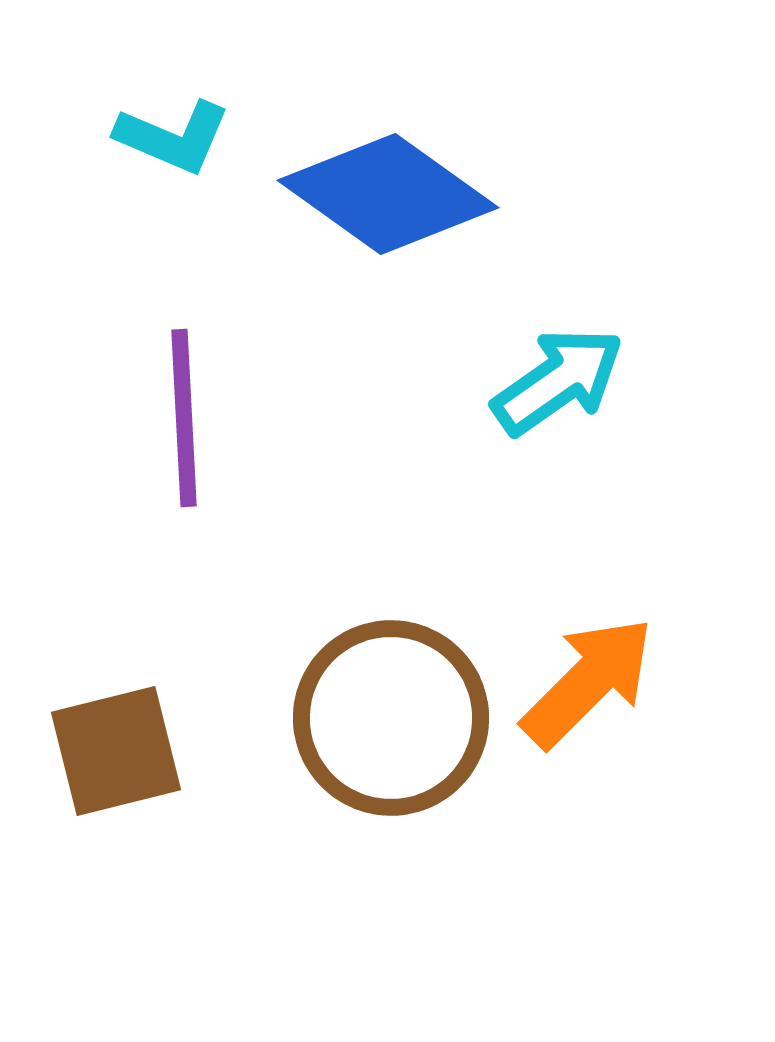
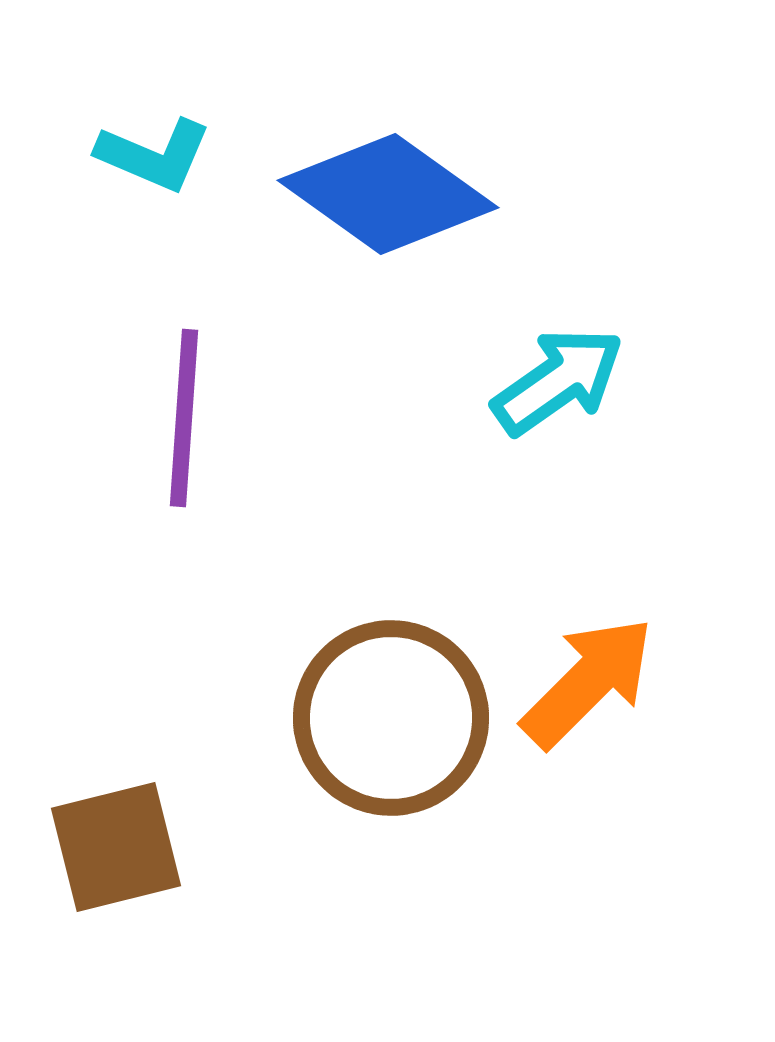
cyan L-shape: moved 19 px left, 18 px down
purple line: rotated 7 degrees clockwise
brown square: moved 96 px down
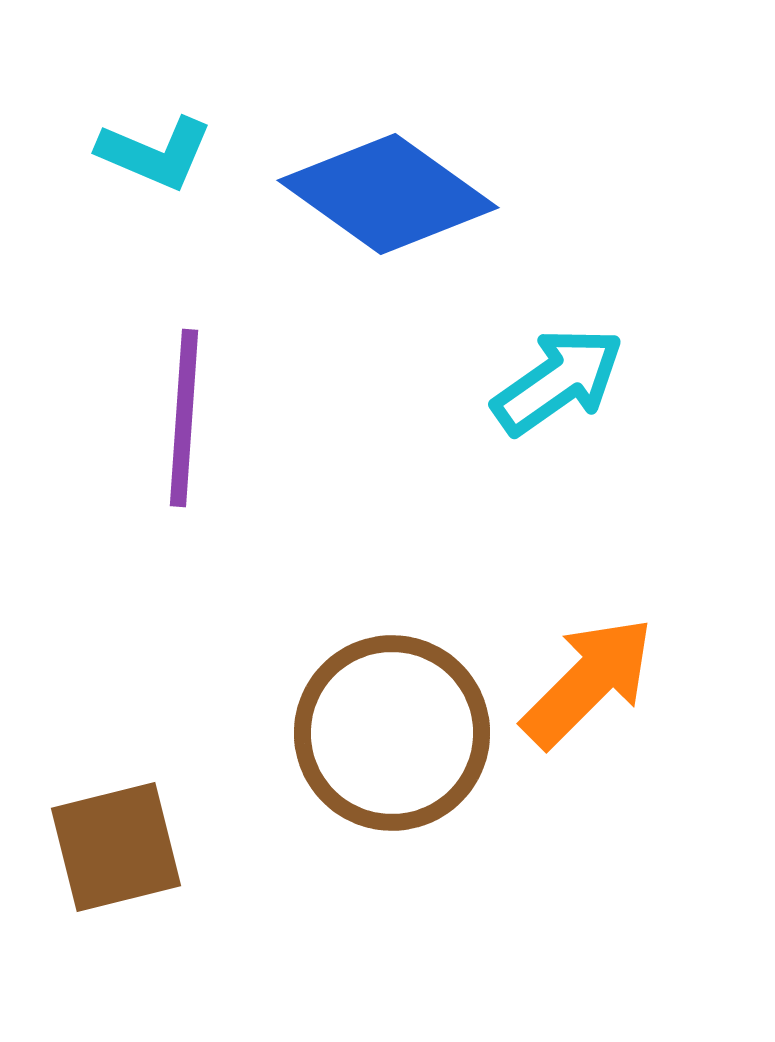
cyan L-shape: moved 1 px right, 2 px up
brown circle: moved 1 px right, 15 px down
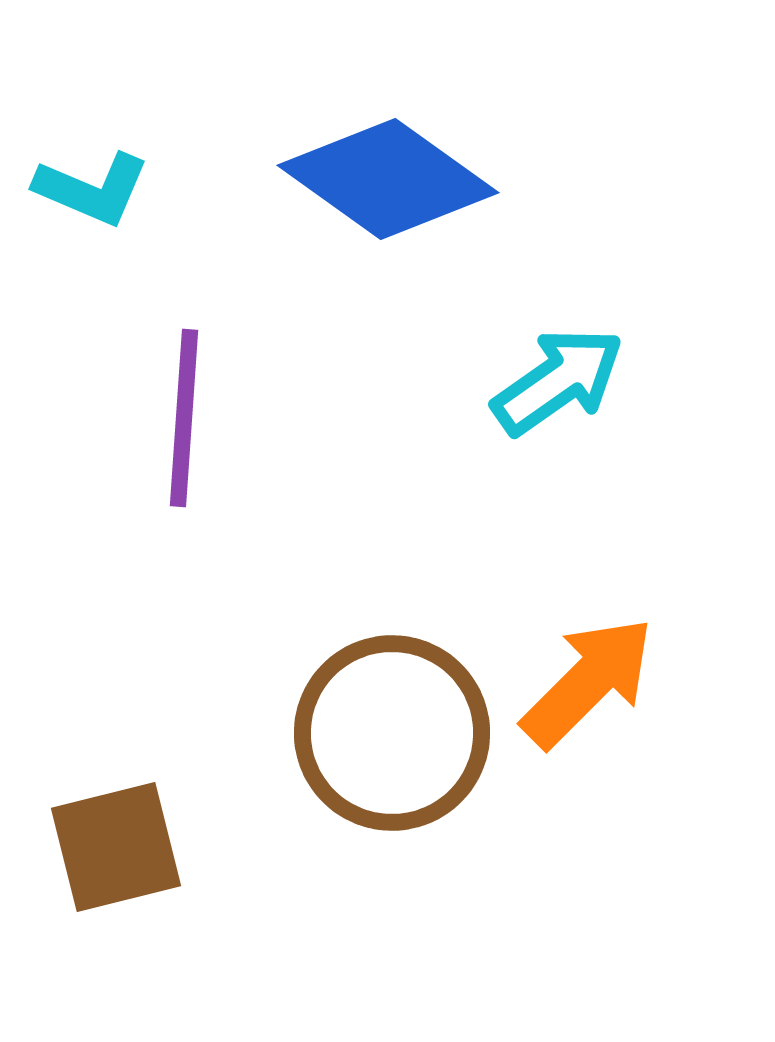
cyan L-shape: moved 63 px left, 36 px down
blue diamond: moved 15 px up
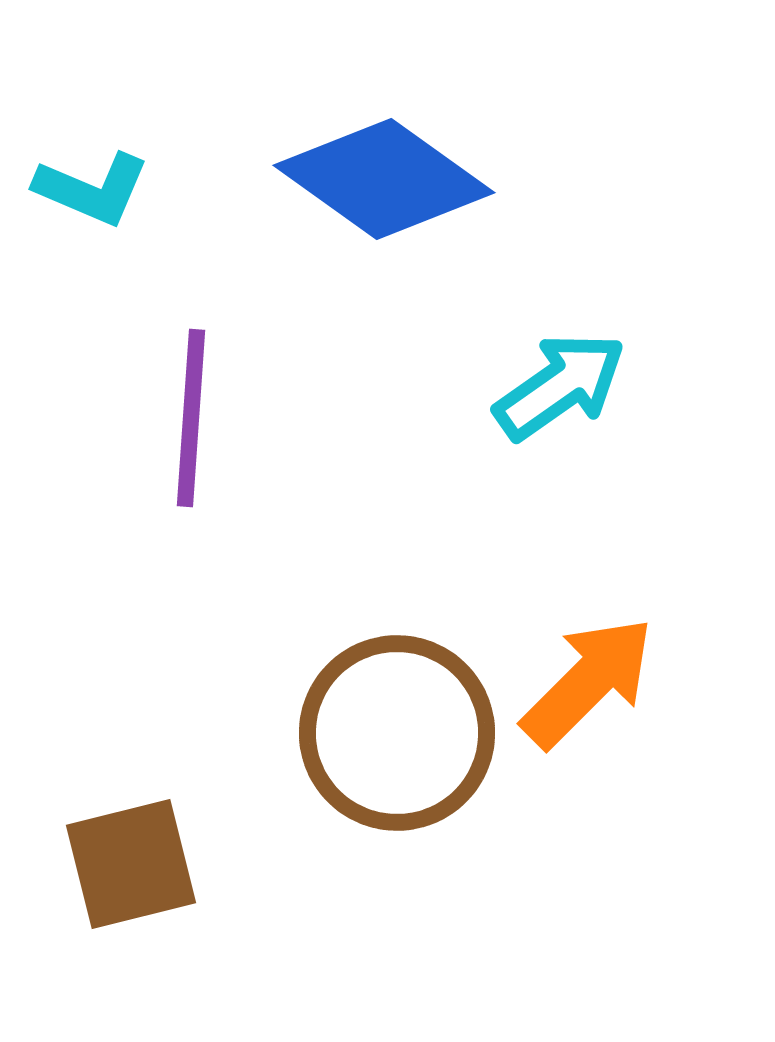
blue diamond: moved 4 px left
cyan arrow: moved 2 px right, 5 px down
purple line: moved 7 px right
brown circle: moved 5 px right
brown square: moved 15 px right, 17 px down
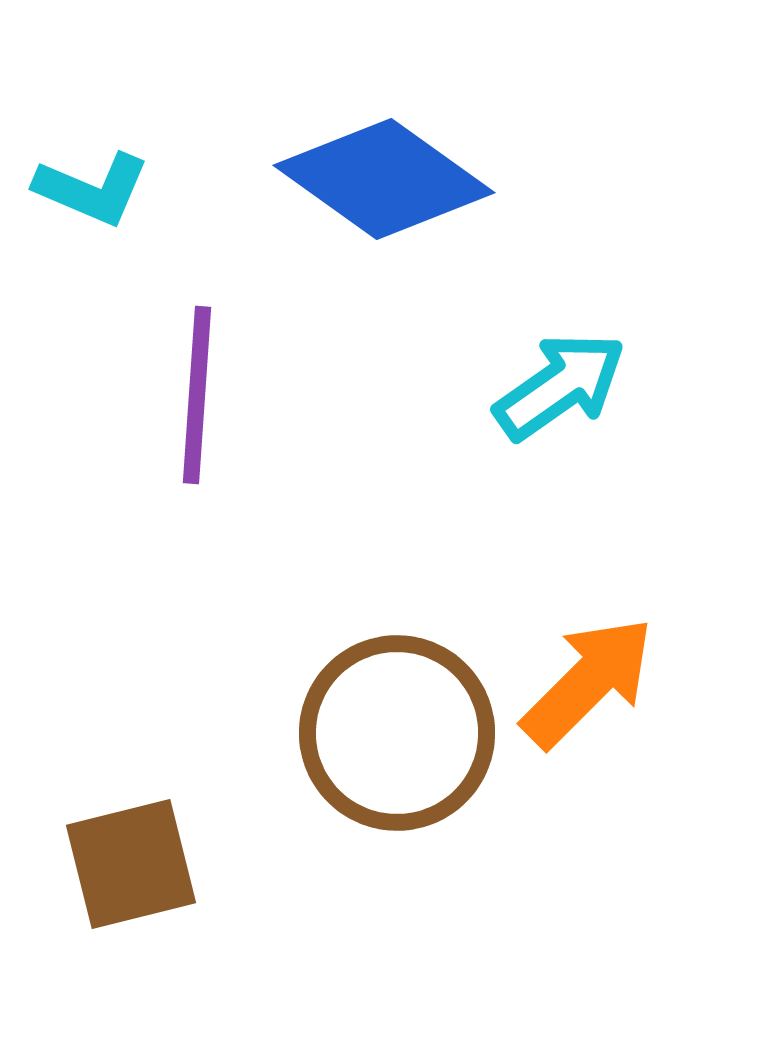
purple line: moved 6 px right, 23 px up
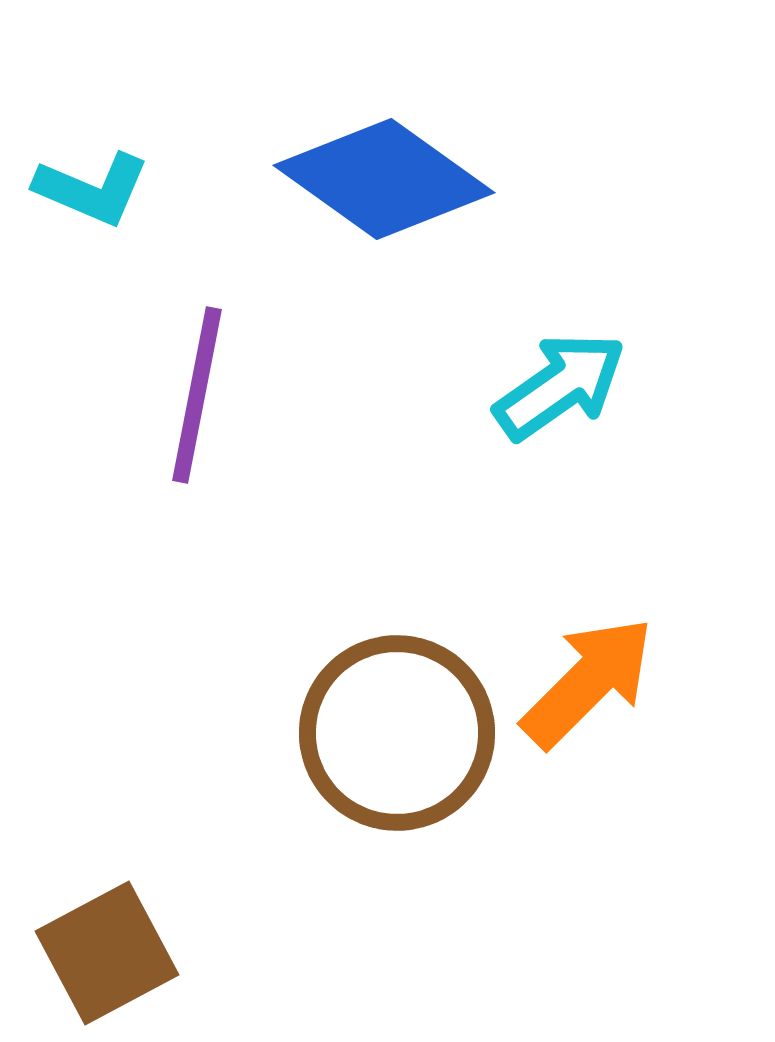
purple line: rotated 7 degrees clockwise
brown square: moved 24 px left, 89 px down; rotated 14 degrees counterclockwise
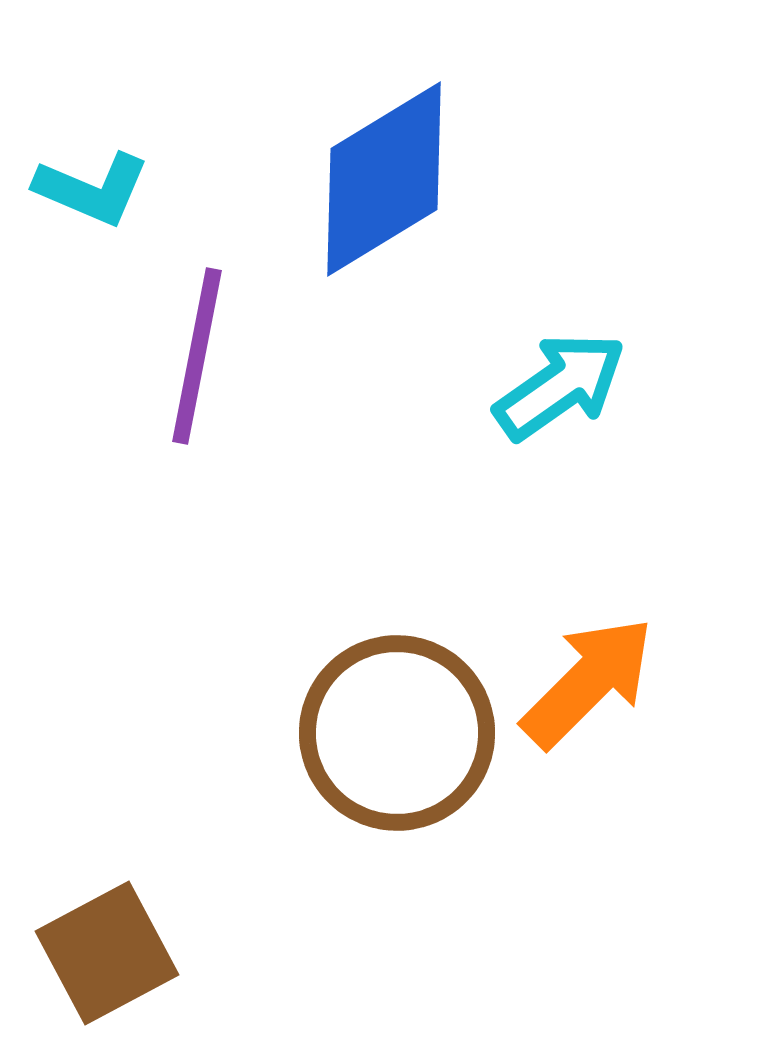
blue diamond: rotated 67 degrees counterclockwise
purple line: moved 39 px up
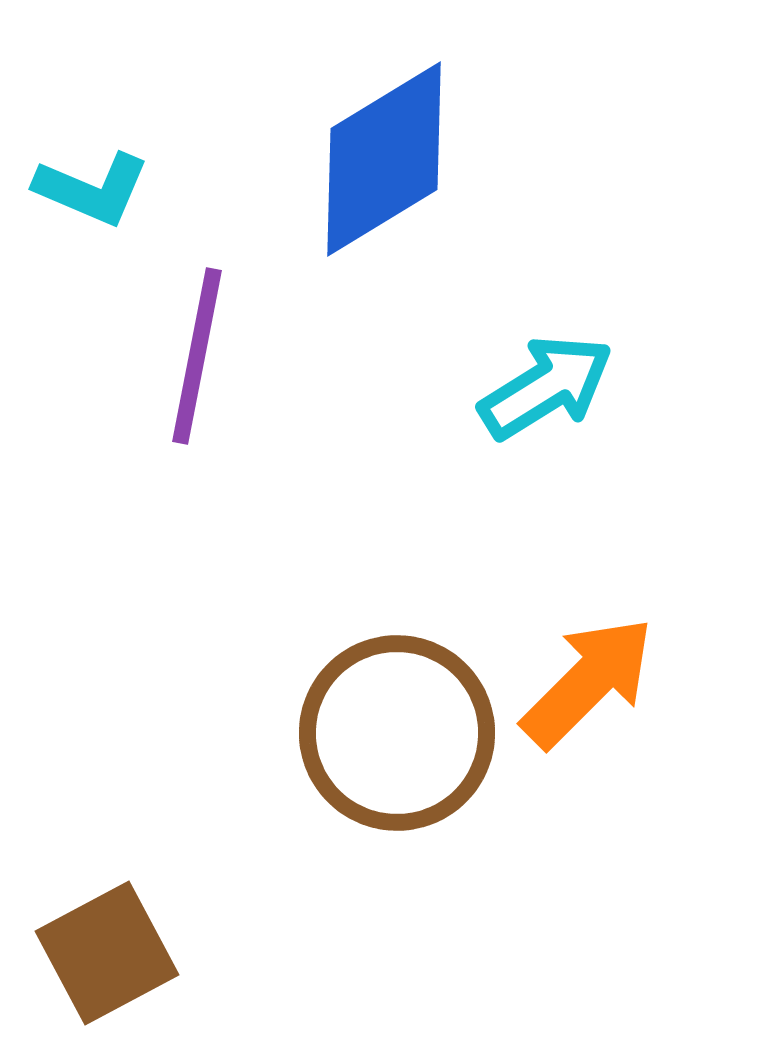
blue diamond: moved 20 px up
cyan arrow: moved 14 px left, 1 px down; rotated 3 degrees clockwise
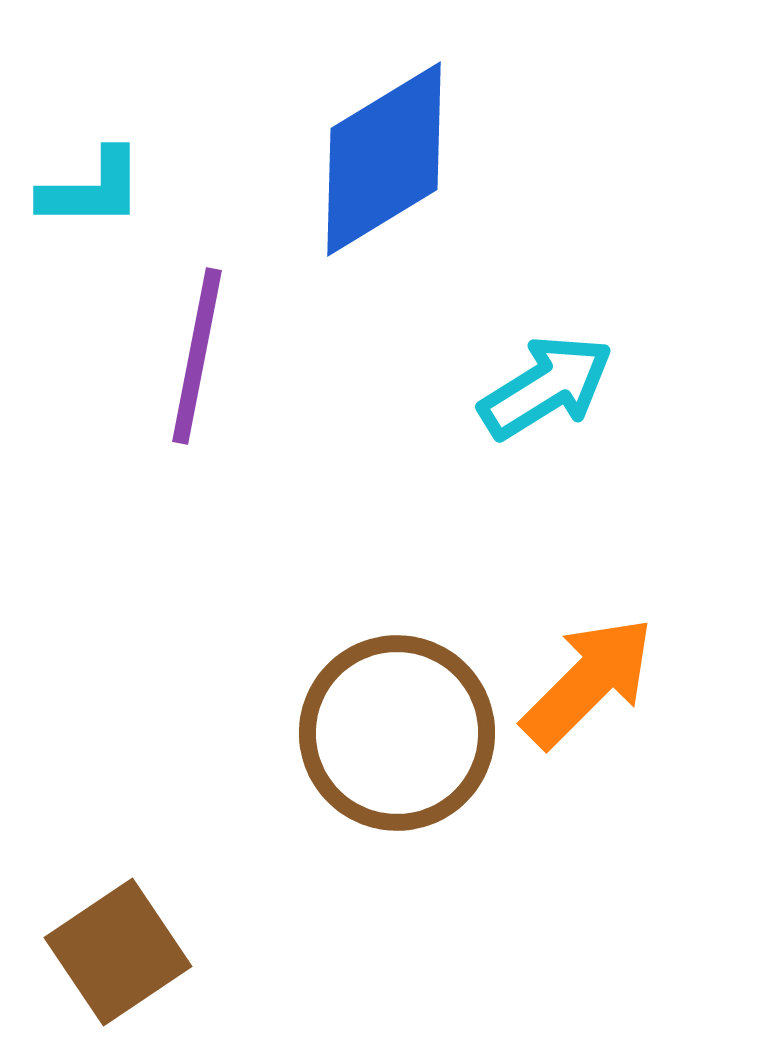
cyan L-shape: rotated 23 degrees counterclockwise
brown square: moved 11 px right, 1 px up; rotated 6 degrees counterclockwise
